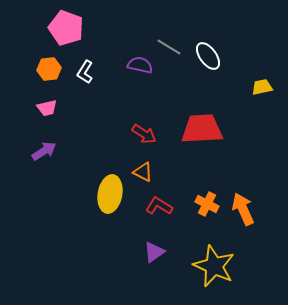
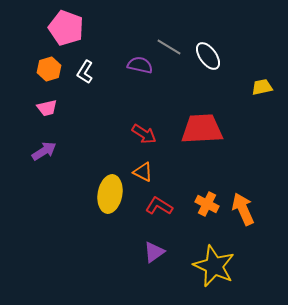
orange hexagon: rotated 10 degrees counterclockwise
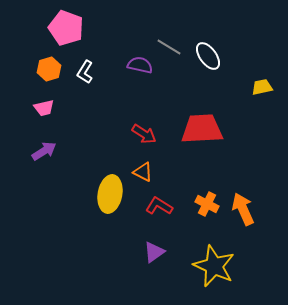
pink trapezoid: moved 3 px left
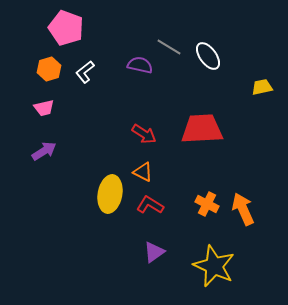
white L-shape: rotated 20 degrees clockwise
red L-shape: moved 9 px left, 1 px up
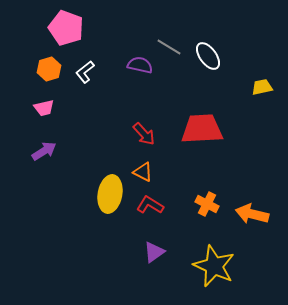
red arrow: rotated 15 degrees clockwise
orange arrow: moved 9 px right, 5 px down; rotated 52 degrees counterclockwise
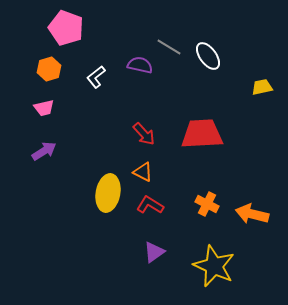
white L-shape: moved 11 px right, 5 px down
red trapezoid: moved 5 px down
yellow ellipse: moved 2 px left, 1 px up
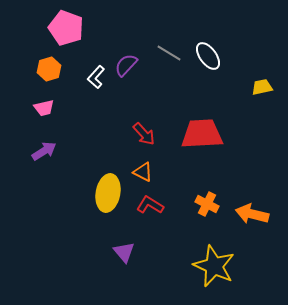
gray line: moved 6 px down
purple semicircle: moved 14 px left; rotated 60 degrees counterclockwise
white L-shape: rotated 10 degrees counterclockwise
purple triangle: moved 30 px left; rotated 35 degrees counterclockwise
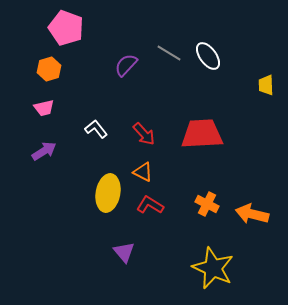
white L-shape: moved 52 px down; rotated 100 degrees clockwise
yellow trapezoid: moved 4 px right, 2 px up; rotated 80 degrees counterclockwise
yellow star: moved 1 px left, 2 px down
